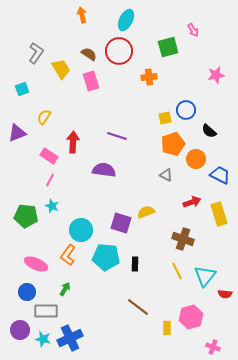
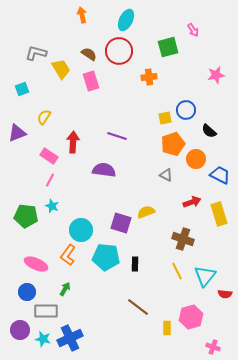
gray L-shape at (36, 53): rotated 110 degrees counterclockwise
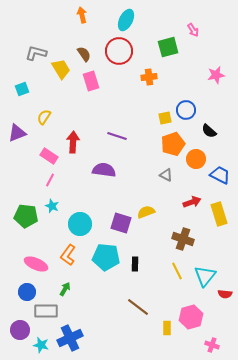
brown semicircle at (89, 54): moved 5 px left; rotated 21 degrees clockwise
cyan circle at (81, 230): moved 1 px left, 6 px up
cyan star at (43, 339): moved 2 px left, 6 px down
pink cross at (213, 347): moved 1 px left, 2 px up
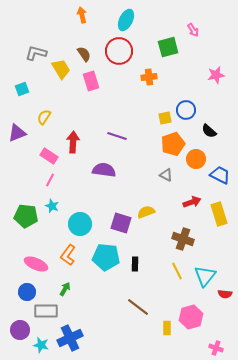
pink cross at (212, 345): moved 4 px right, 3 px down
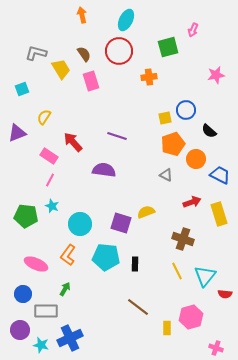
pink arrow at (193, 30): rotated 56 degrees clockwise
red arrow at (73, 142): rotated 45 degrees counterclockwise
blue circle at (27, 292): moved 4 px left, 2 px down
